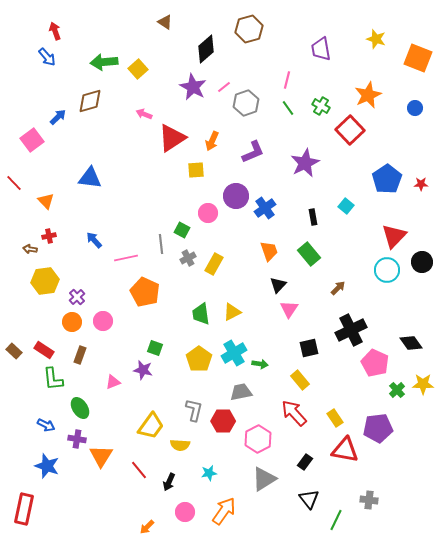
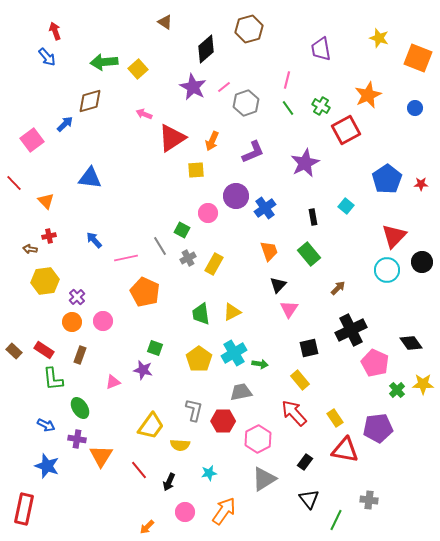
yellow star at (376, 39): moved 3 px right, 1 px up
blue arrow at (58, 117): moved 7 px right, 7 px down
red square at (350, 130): moved 4 px left; rotated 16 degrees clockwise
gray line at (161, 244): moved 1 px left, 2 px down; rotated 24 degrees counterclockwise
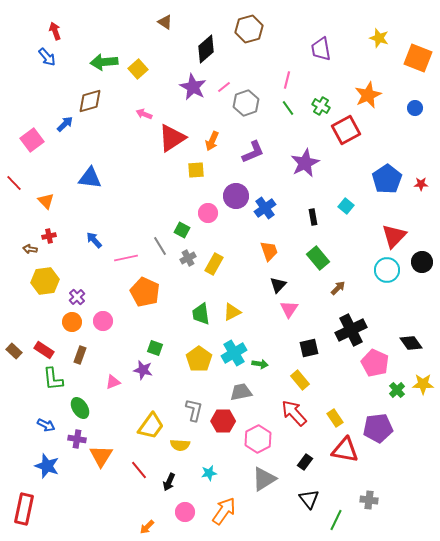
green rectangle at (309, 254): moved 9 px right, 4 px down
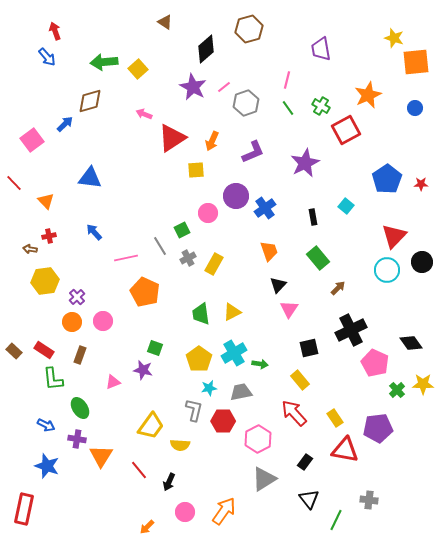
yellow star at (379, 38): moved 15 px right
orange square at (418, 58): moved 2 px left, 4 px down; rotated 28 degrees counterclockwise
green square at (182, 230): rotated 35 degrees clockwise
blue arrow at (94, 240): moved 8 px up
cyan star at (209, 473): moved 85 px up
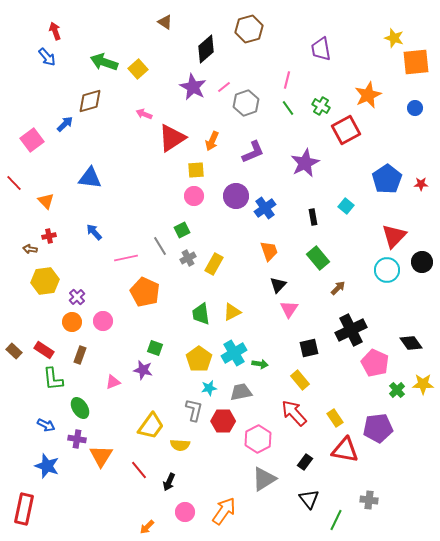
green arrow at (104, 62): rotated 24 degrees clockwise
pink circle at (208, 213): moved 14 px left, 17 px up
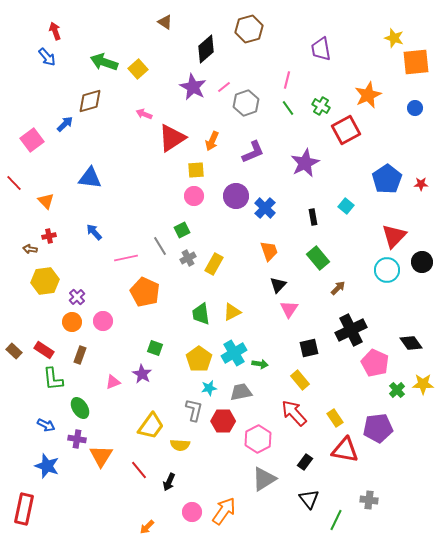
blue cross at (265, 208): rotated 10 degrees counterclockwise
purple star at (143, 370): moved 1 px left, 4 px down; rotated 18 degrees clockwise
pink circle at (185, 512): moved 7 px right
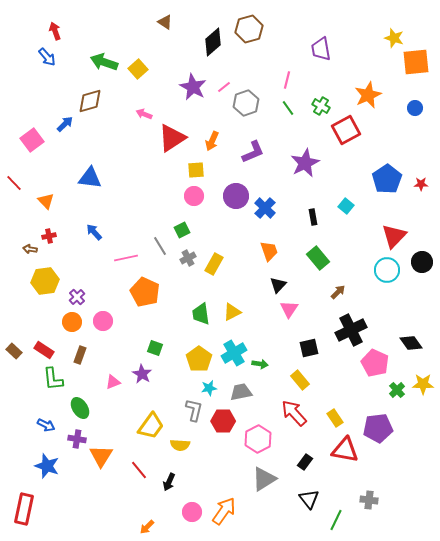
black diamond at (206, 49): moved 7 px right, 7 px up
brown arrow at (338, 288): moved 4 px down
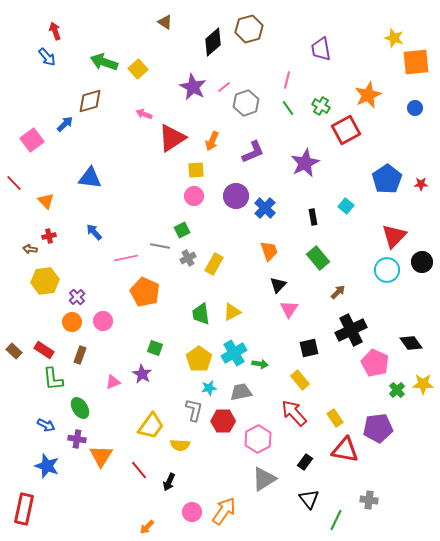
gray line at (160, 246): rotated 48 degrees counterclockwise
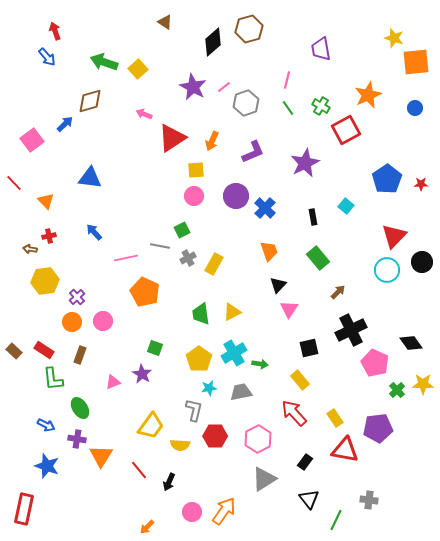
red hexagon at (223, 421): moved 8 px left, 15 px down
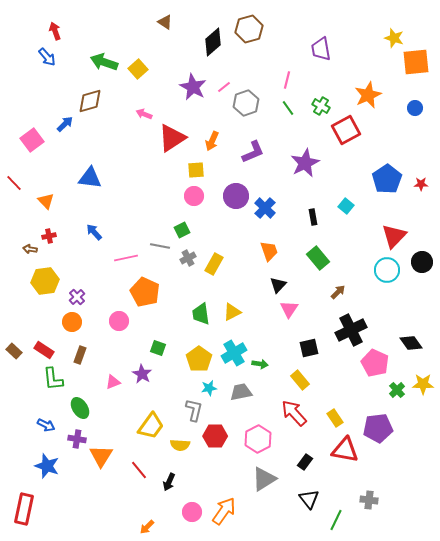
pink circle at (103, 321): moved 16 px right
green square at (155, 348): moved 3 px right
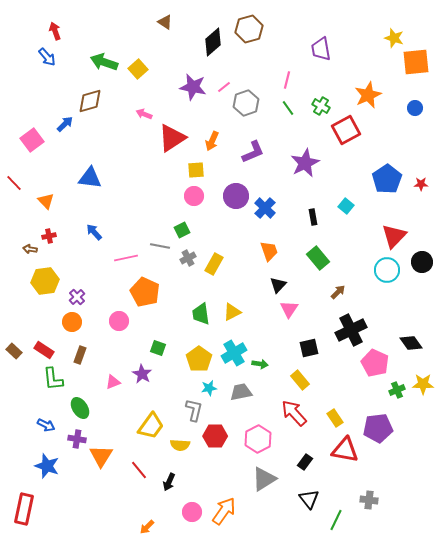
purple star at (193, 87): rotated 16 degrees counterclockwise
green cross at (397, 390): rotated 21 degrees clockwise
